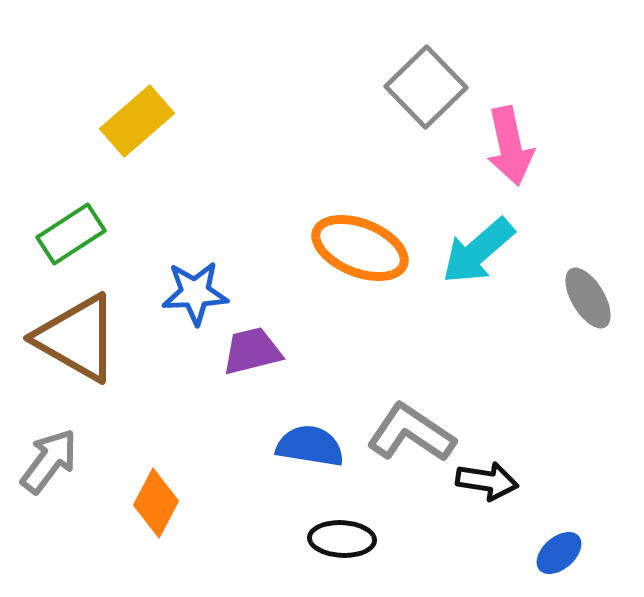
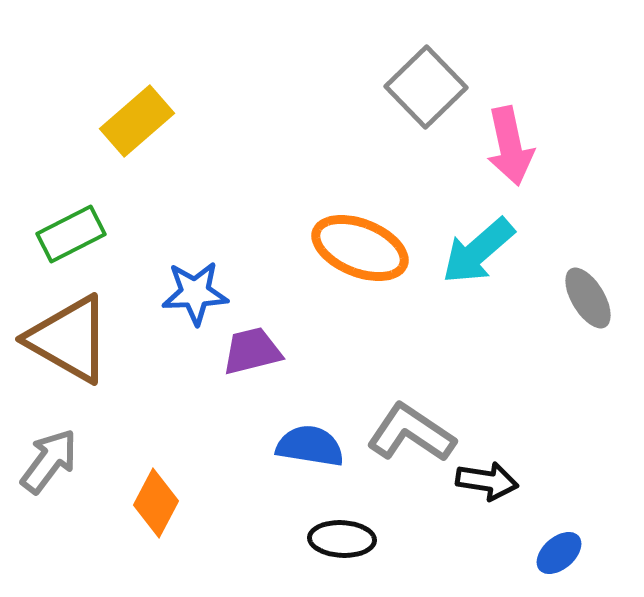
green rectangle: rotated 6 degrees clockwise
brown triangle: moved 8 px left, 1 px down
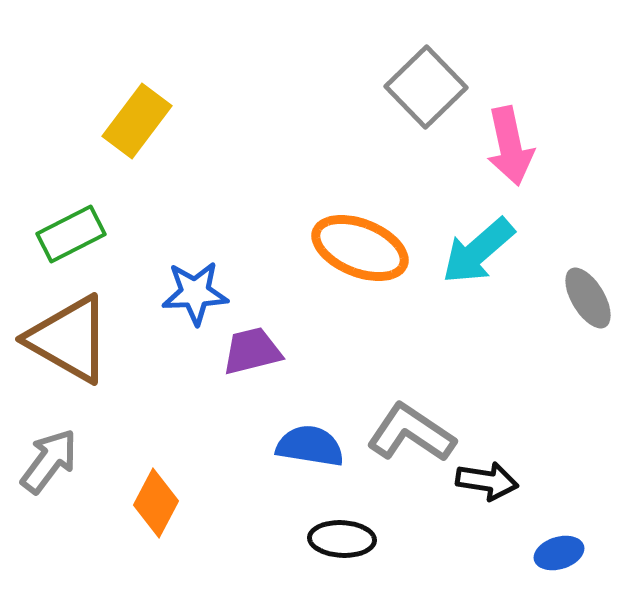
yellow rectangle: rotated 12 degrees counterclockwise
blue ellipse: rotated 24 degrees clockwise
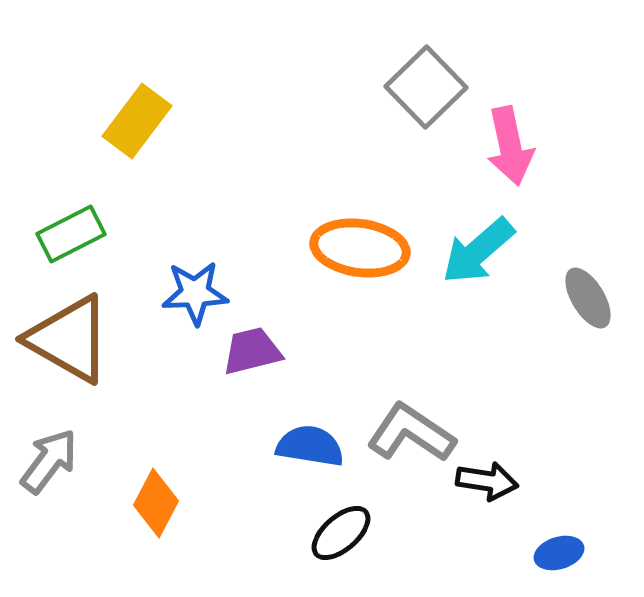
orange ellipse: rotated 14 degrees counterclockwise
black ellipse: moved 1 px left, 6 px up; rotated 44 degrees counterclockwise
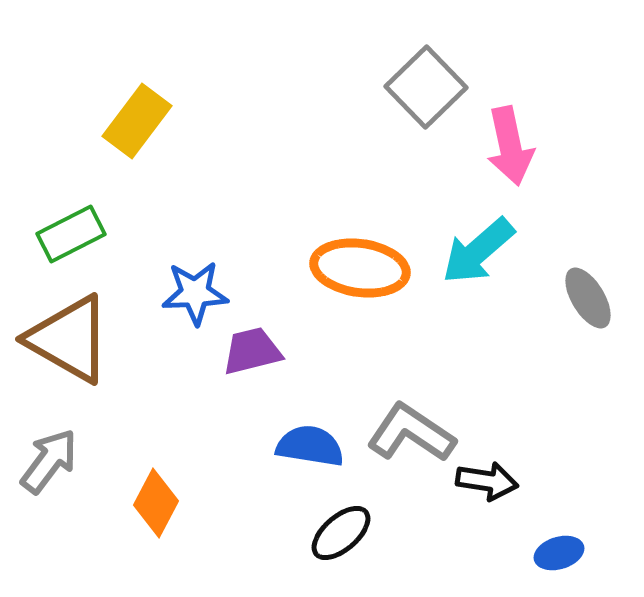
orange ellipse: moved 20 px down
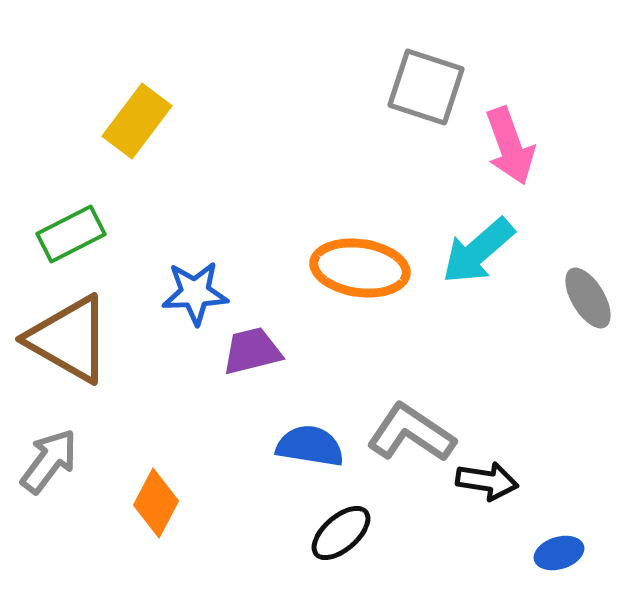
gray square: rotated 28 degrees counterclockwise
pink arrow: rotated 8 degrees counterclockwise
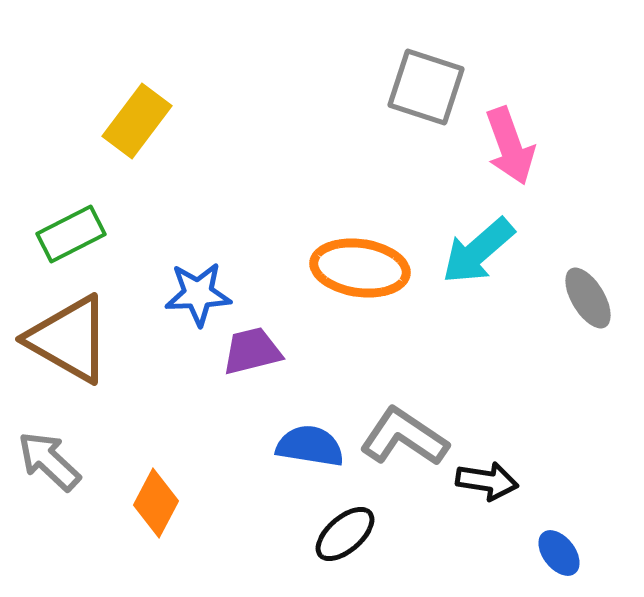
blue star: moved 3 px right, 1 px down
gray L-shape: moved 7 px left, 4 px down
gray arrow: rotated 84 degrees counterclockwise
black ellipse: moved 4 px right, 1 px down
blue ellipse: rotated 69 degrees clockwise
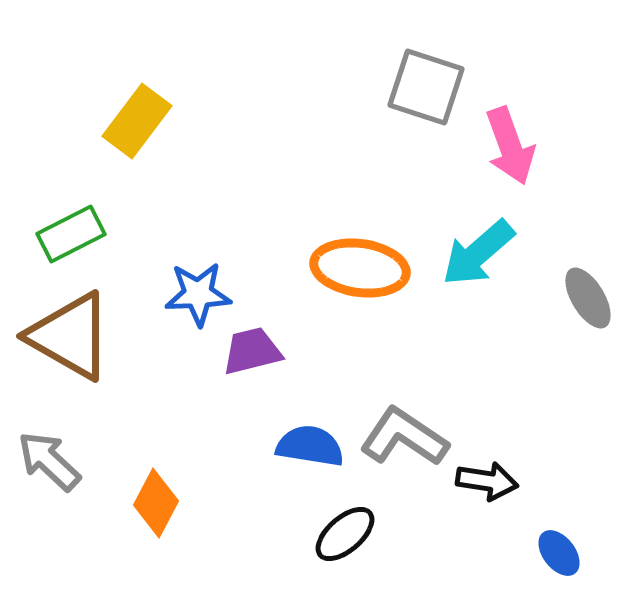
cyan arrow: moved 2 px down
brown triangle: moved 1 px right, 3 px up
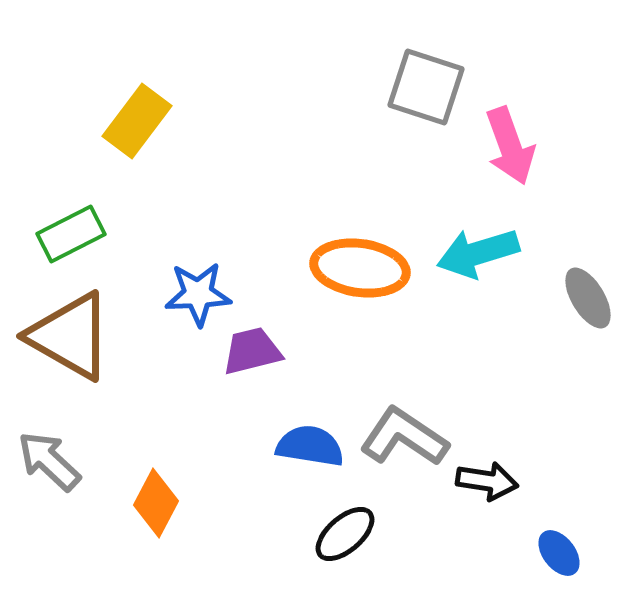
cyan arrow: rotated 24 degrees clockwise
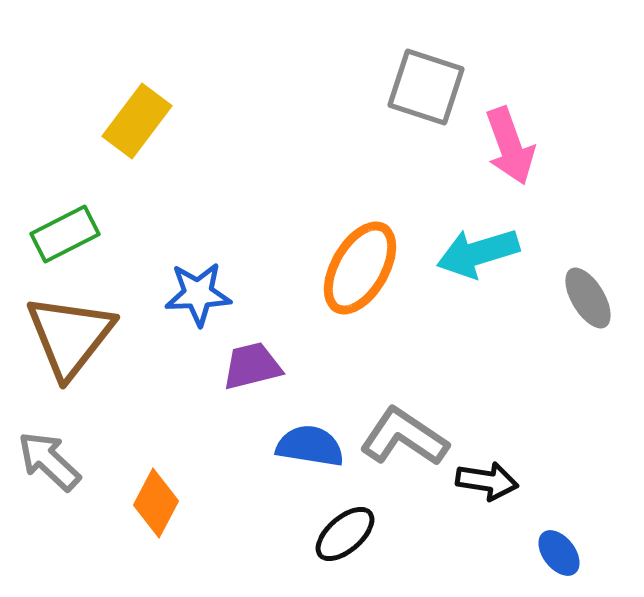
green rectangle: moved 6 px left
orange ellipse: rotated 68 degrees counterclockwise
brown triangle: rotated 38 degrees clockwise
purple trapezoid: moved 15 px down
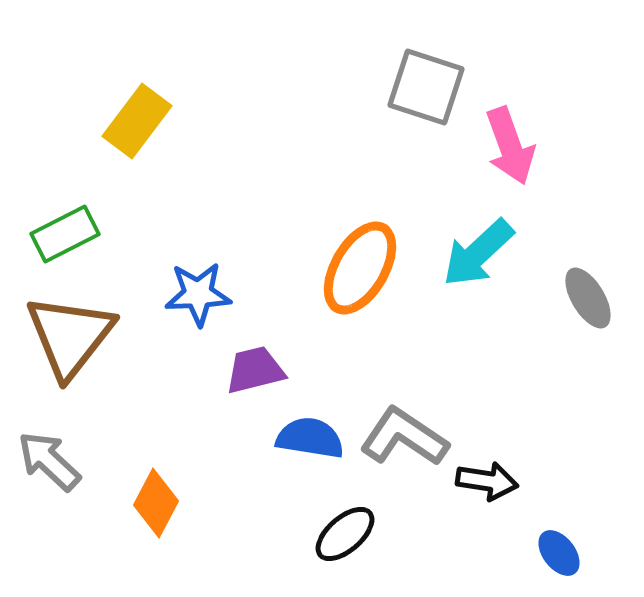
cyan arrow: rotated 26 degrees counterclockwise
purple trapezoid: moved 3 px right, 4 px down
blue semicircle: moved 8 px up
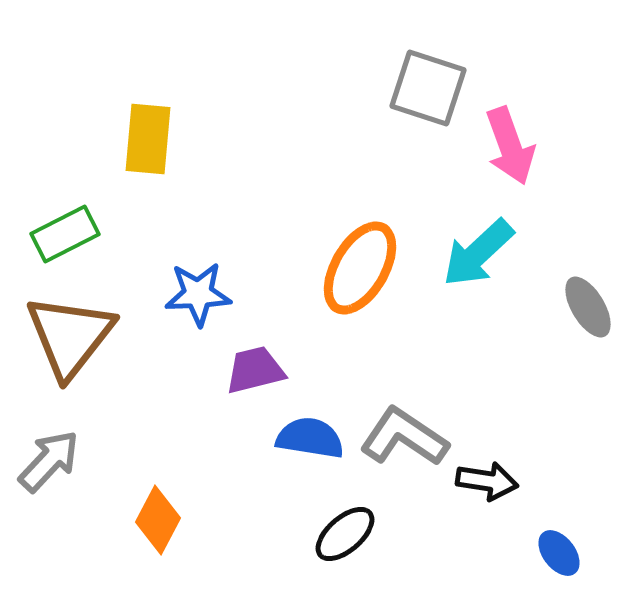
gray square: moved 2 px right, 1 px down
yellow rectangle: moved 11 px right, 18 px down; rotated 32 degrees counterclockwise
gray ellipse: moved 9 px down
gray arrow: rotated 90 degrees clockwise
orange diamond: moved 2 px right, 17 px down
